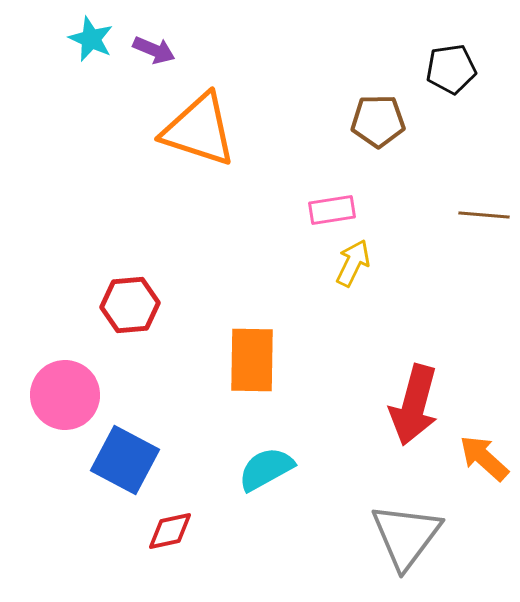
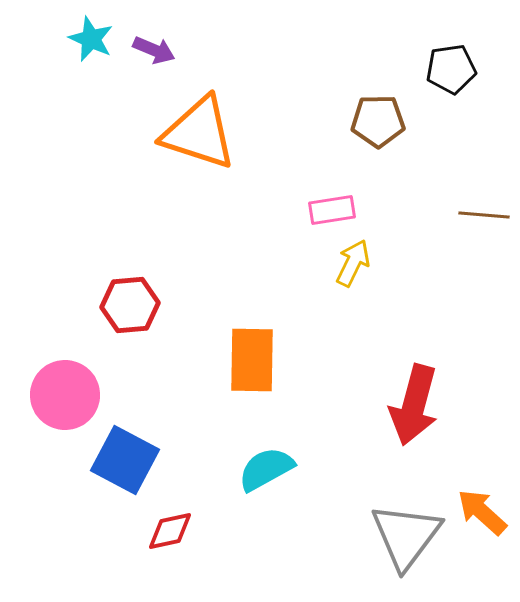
orange triangle: moved 3 px down
orange arrow: moved 2 px left, 54 px down
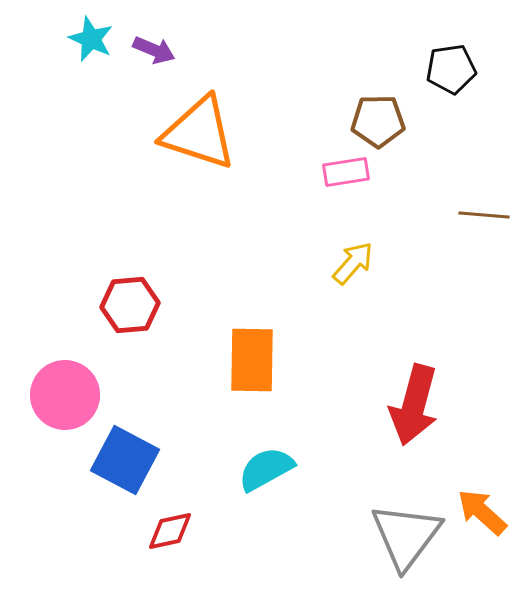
pink rectangle: moved 14 px right, 38 px up
yellow arrow: rotated 15 degrees clockwise
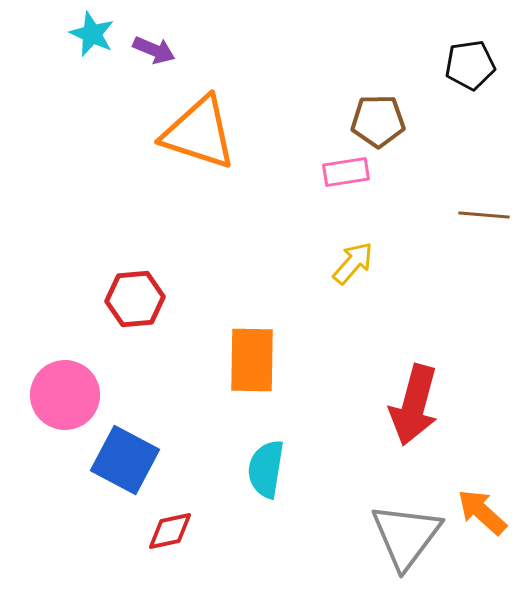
cyan star: moved 1 px right, 5 px up
black pentagon: moved 19 px right, 4 px up
red hexagon: moved 5 px right, 6 px up
cyan semicircle: rotated 52 degrees counterclockwise
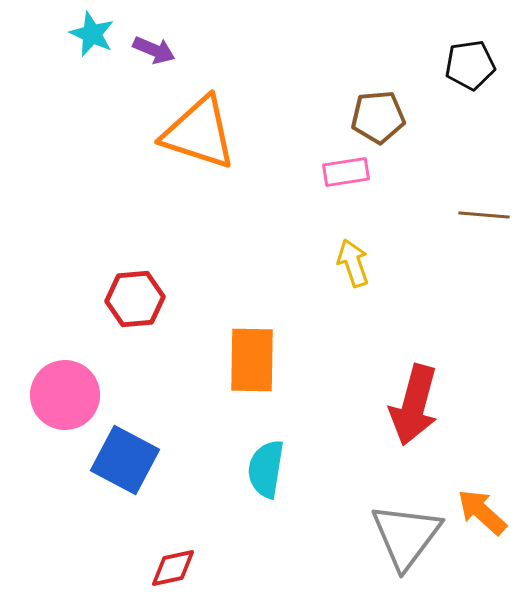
brown pentagon: moved 4 px up; rotated 4 degrees counterclockwise
yellow arrow: rotated 60 degrees counterclockwise
red diamond: moved 3 px right, 37 px down
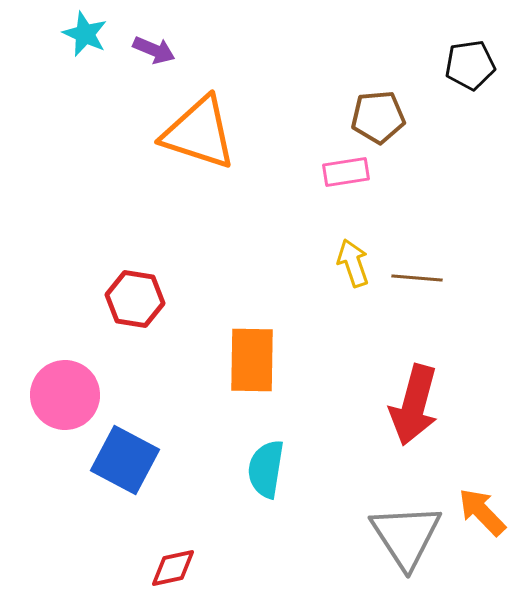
cyan star: moved 7 px left
brown line: moved 67 px left, 63 px down
red hexagon: rotated 14 degrees clockwise
orange arrow: rotated 4 degrees clockwise
gray triangle: rotated 10 degrees counterclockwise
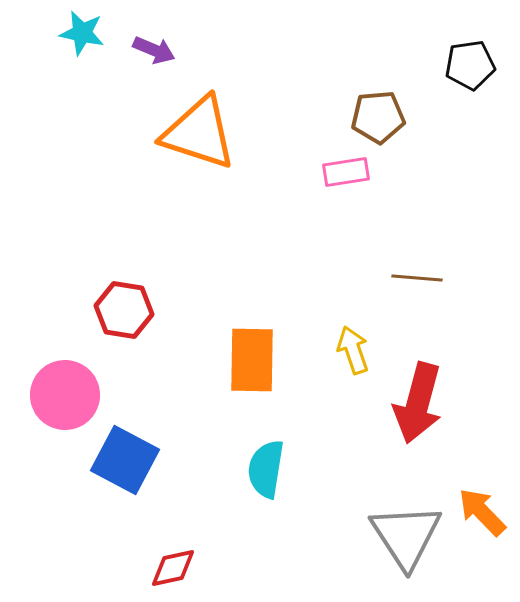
cyan star: moved 3 px left, 1 px up; rotated 12 degrees counterclockwise
yellow arrow: moved 87 px down
red hexagon: moved 11 px left, 11 px down
red arrow: moved 4 px right, 2 px up
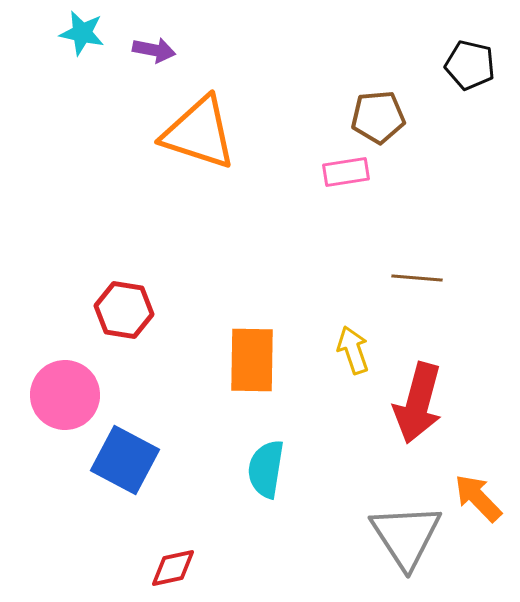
purple arrow: rotated 12 degrees counterclockwise
black pentagon: rotated 21 degrees clockwise
orange arrow: moved 4 px left, 14 px up
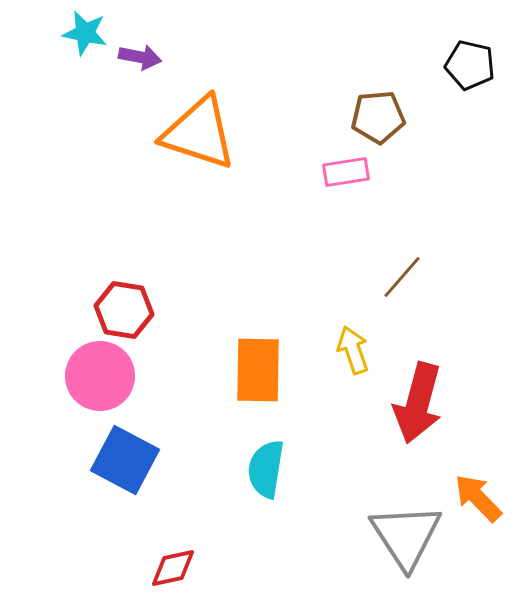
cyan star: moved 3 px right
purple arrow: moved 14 px left, 7 px down
brown line: moved 15 px left, 1 px up; rotated 54 degrees counterclockwise
orange rectangle: moved 6 px right, 10 px down
pink circle: moved 35 px right, 19 px up
